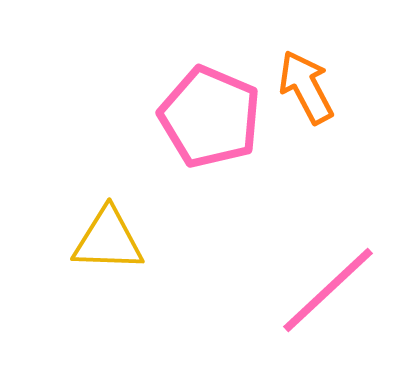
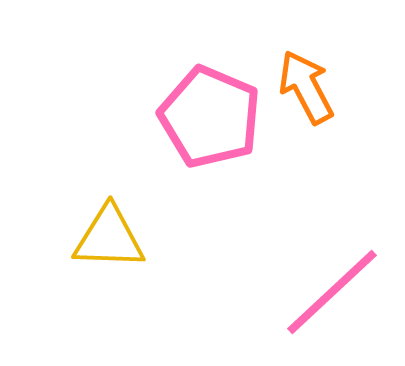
yellow triangle: moved 1 px right, 2 px up
pink line: moved 4 px right, 2 px down
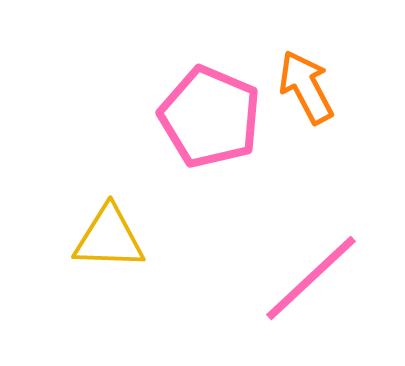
pink line: moved 21 px left, 14 px up
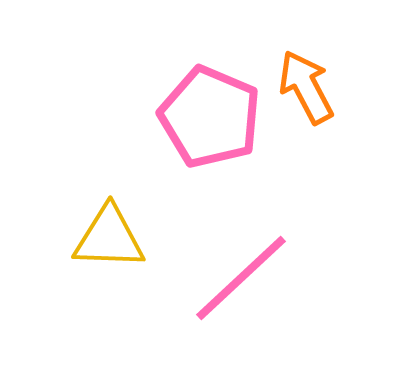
pink line: moved 70 px left
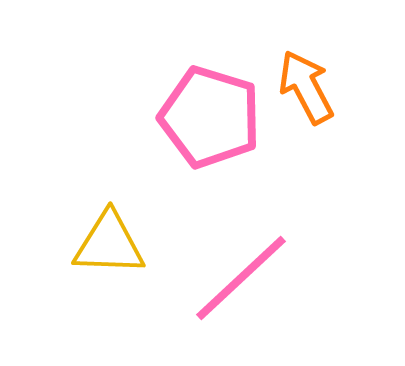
pink pentagon: rotated 6 degrees counterclockwise
yellow triangle: moved 6 px down
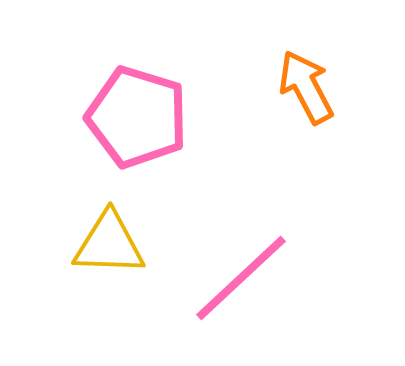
pink pentagon: moved 73 px left
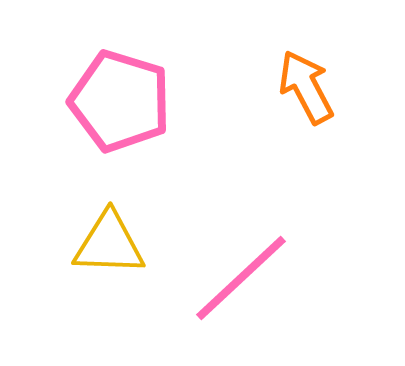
pink pentagon: moved 17 px left, 16 px up
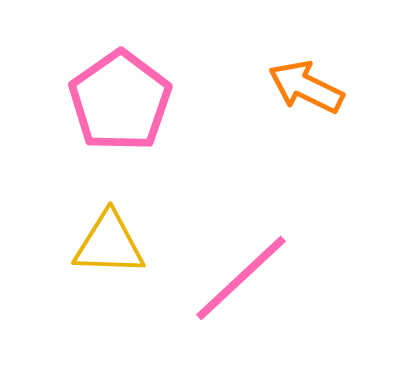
orange arrow: rotated 36 degrees counterclockwise
pink pentagon: rotated 20 degrees clockwise
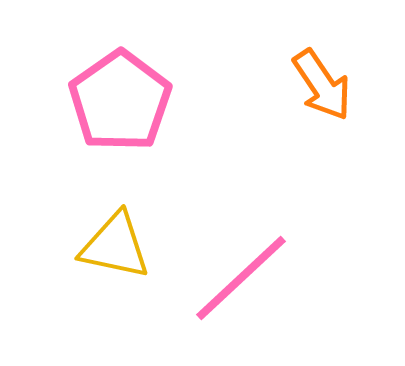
orange arrow: moved 16 px right, 2 px up; rotated 150 degrees counterclockwise
yellow triangle: moved 6 px right, 2 px down; rotated 10 degrees clockwise
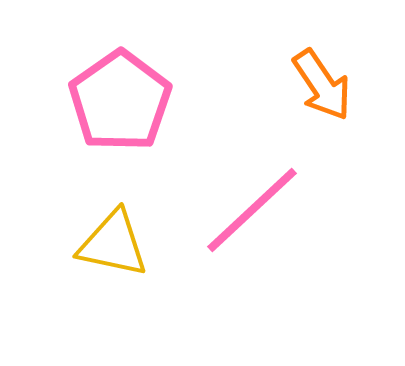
yellow triangle: moved 2 px left, 2 px up
pink line: moved 11 px right, 68 px up
